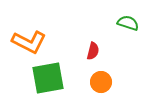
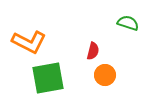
orange circle: moved 4 px right, 7 px up
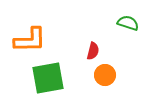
orange L-shape: moved 1 px right, 2 px up; rotated 28 degrees counterclockwise
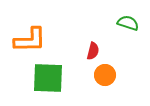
green square: rotated 12 degrees clockwise
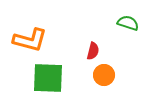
orange L-shape: rotated 16 degrees clockwise
orange circle: moved 1 px left
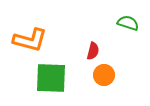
green square: moved 3 px right
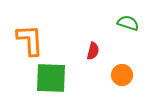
orange L-shape: rotated 108 degrees counterclockwise
orange circle: moved 18 px right
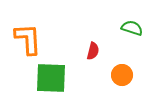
green semicircle: moved 4 px right, 5 px down
orange L-shape: moved 2 px left, 1 px up
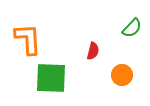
green semicircle: rotated 115 degrees clockwise
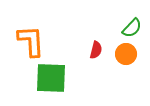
orange L-shape: moved 3 px right, 2 px down
red semicircle: moved 3 px right, 1 px up
orange circle: moved 4 px right, 21 px up
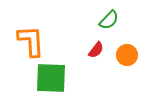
green semicircle: moved 23 px left, 8 px up
red semicircle: rotated 24 degrees clockwise
orange circle: moved 1 px right, 1 px down
